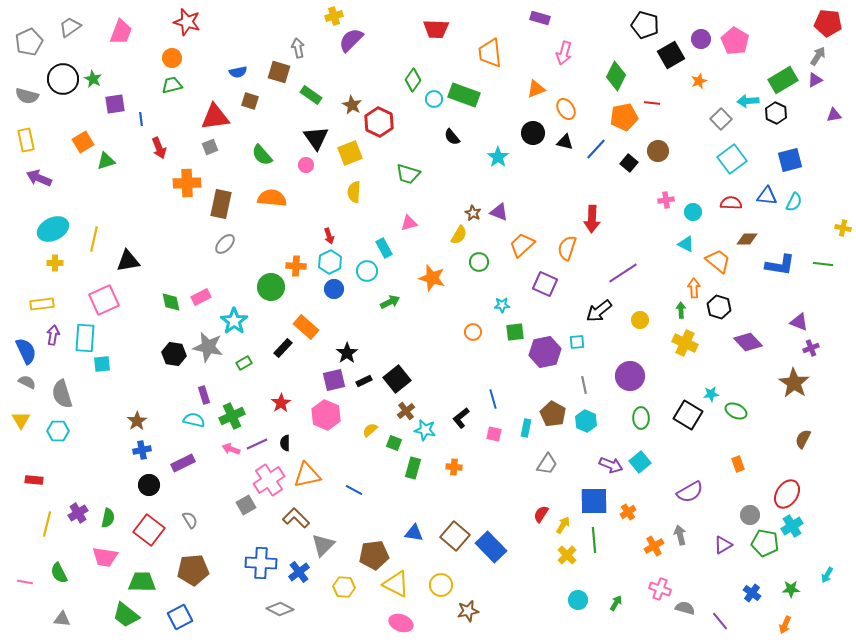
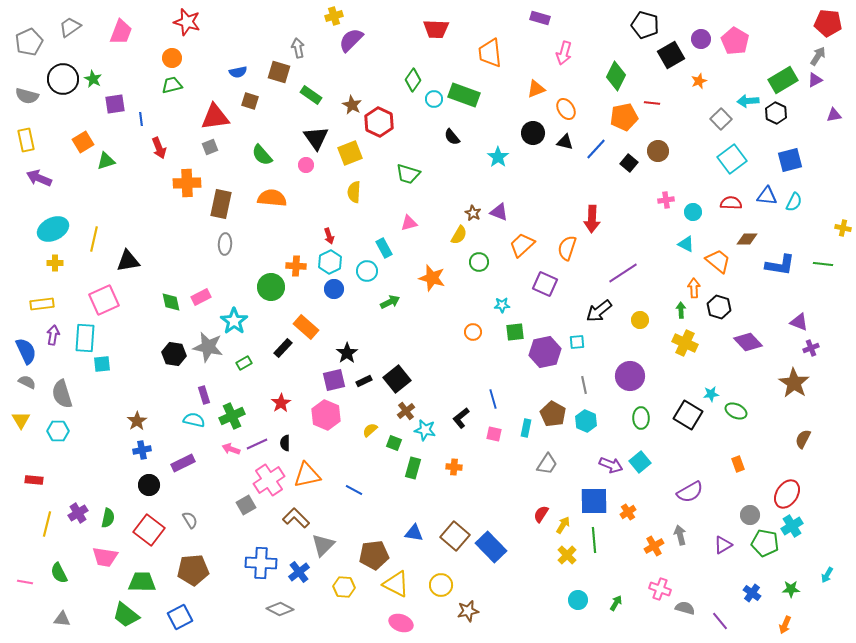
gray ellipse at (225, 244): rotated 40 degrees counterclockwise
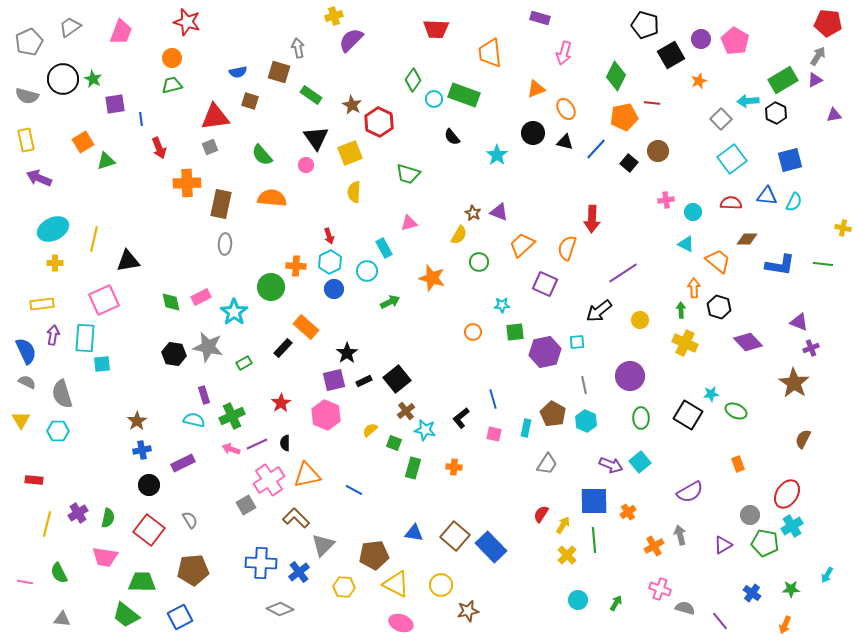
cyan star at (498, 157): moved 1 px left, 2 px up
cyan star at (234, 321): moved 9 px up
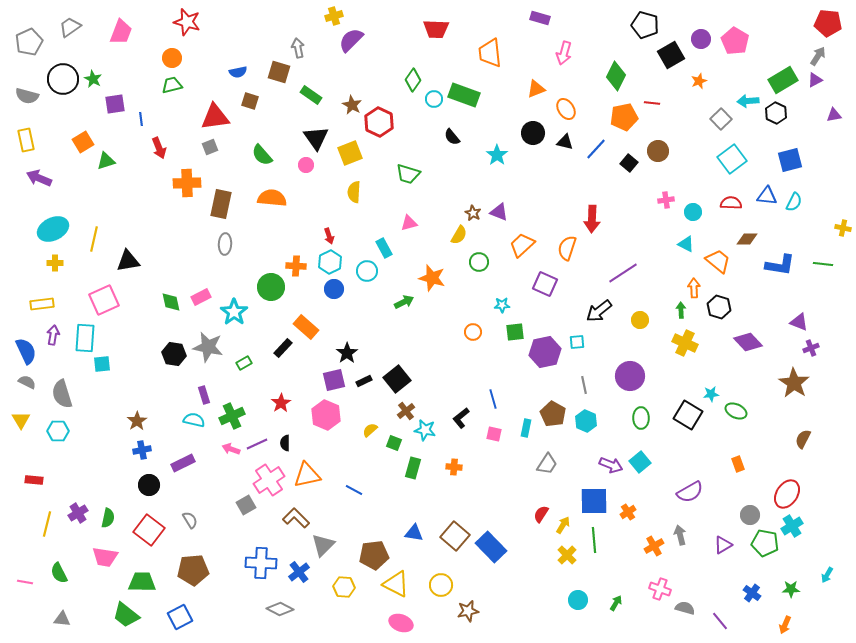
green arrow at (390, 302): moved 14 px right
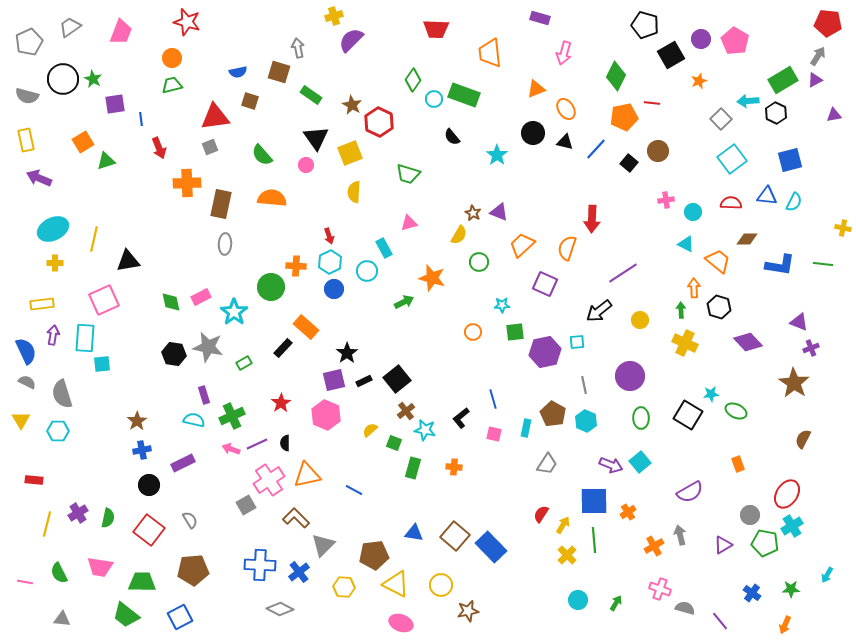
pink trapezoid at (105, 557): moved 5 px left, 10 px down
blue cross at (261, 563): moved 1 px left, 2 px down
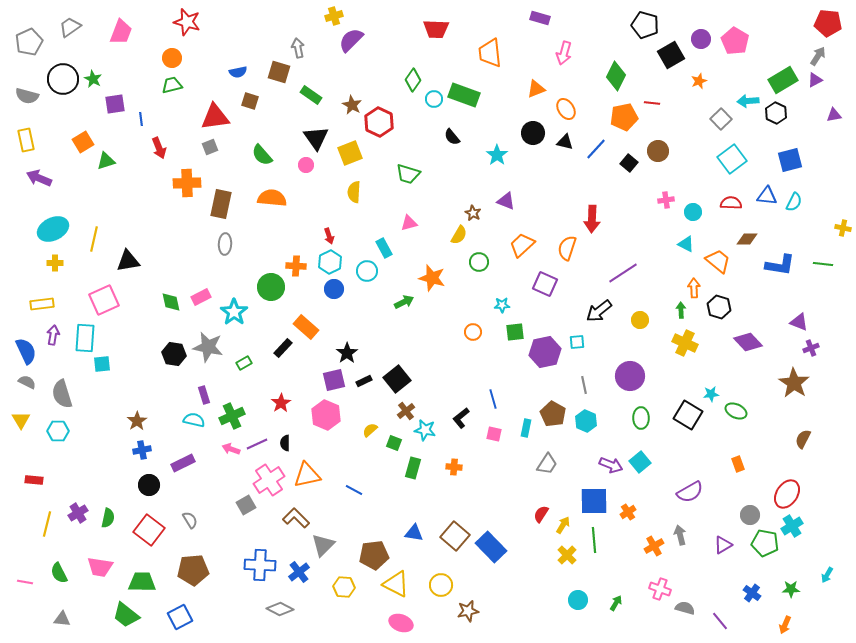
purple triangle at (499, 212): moved 7 px right, 11 px up
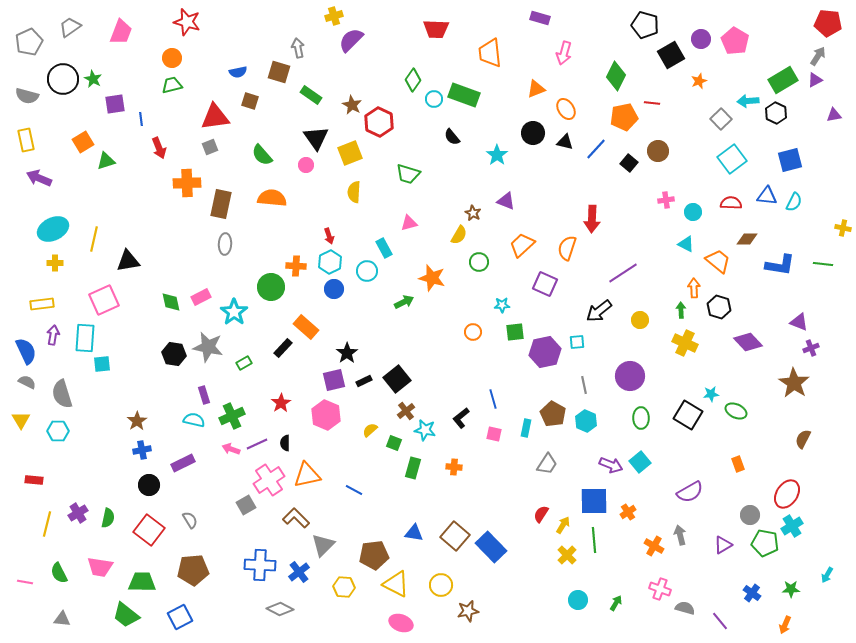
orange cross at (654, 546): rotated 30 degrees counterclockwise
